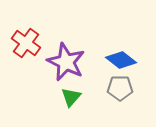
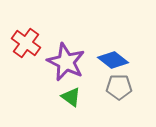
blue diamond: moved 8 px left
gray pentagon: moved 1 px left, 1 px up
green triangle: rotated 35 degrees counterclockwise
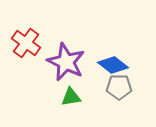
blue diamond: moved 5 px down
green triangle: rotated 45 degrees counterclockwise
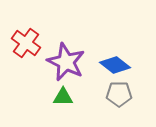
blue diamond: moved 2 px right
gray pentagon: moved 7 px down
green triangle: moved 8 px left; rotated 10 degrees clockwise
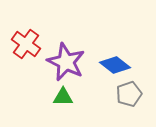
red cross: moved 1 px down
gray pentagon: moved 10 px right; rotated 20 degrees counterclockwise
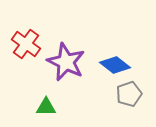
green triangle: moved 17 px left, 10 px down
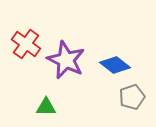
purple star: moved 2 px up
gray pentagon: moved 3 px right, 3 px down
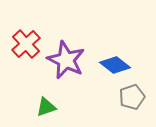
red cross: rotated 12 degrees clockwise
green triangle: rotated 20 degrees counterclockwise
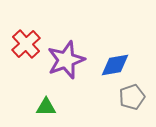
purple star: rotated 27 degrees clockwise
blue diamond: rotated 48 degrees counterclockwise
green triangle: rotated 20 degrees clockwise
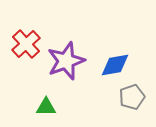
purple star: moved 1 px down
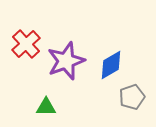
blue diamond: moved 4 px left; rotated 20 degrees counterclockwise
